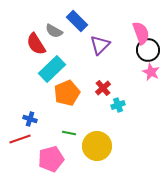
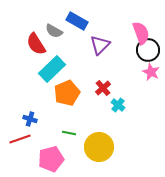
blue rectangle: rotated 15 degrees counterclockwise
cyan cross: rotated 32 degrees counterclockwise
yellow circle: moved 2 px right, 1 px down
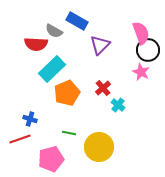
red semicircle: rotated 55 degrees counterclockwise
pink star: moved 10 px left
